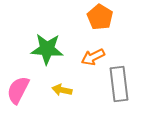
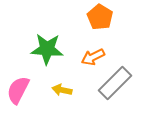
gray rectangle: moved 4 px left, 1 px up; rotated 52 degrees clockwise
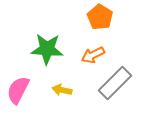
orange arrow: moved 2 px up
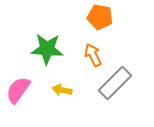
orange pentagon: rotated 20 degrees counterclockwise
orange arrow: rotated 90 degrees clockwise
pink semicircle: rotated 8 degrees clockwise
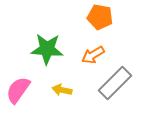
orange arrow: rotated 95 degrees counterclockwise
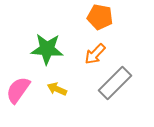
orange arrow: moved 2 px right, 1 px up; rotated 15 degrees counterclockwise
yellow arrow: moved 5 px left, 1 px up; rotated 12 degrees clockwise
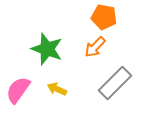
orange pentagon: moved 4 px right
green star: rotated 16 degrees clockwise
orange arrow: moved 7 px up
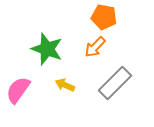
yellow arrow: moved 8 px right, 4 px up
